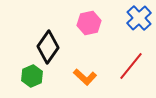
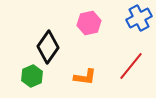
blue cross: rotated 15 degrees clockwise
orange L-shape: rotated 35 degrees counterclockwise
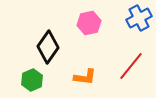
green hexagon: moved 4 px down
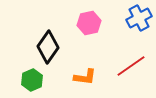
red line: rotated 16 degrees clockwise
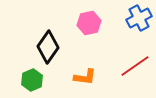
red line: moved 4 px right
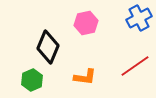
pink hexagon: moved 3 px left
black diamond: rotated 12 degrees counterclockwise
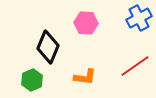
pink hexagon: rotated 15 degrees clockwise
